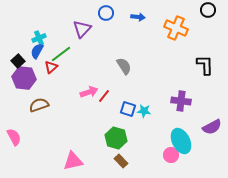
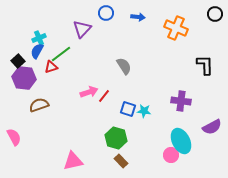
black circle: moved 7 px right, 4 px down
red triangle: rotated 24 degrees clockwise
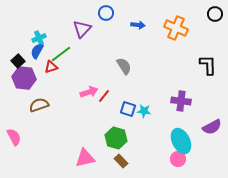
blue arrow: moved 8 px down
black L-shape: moved 3 px right
pink circle: moved 7 px right, 4 px down
pink triangle: moved 12 px right, 3 px up
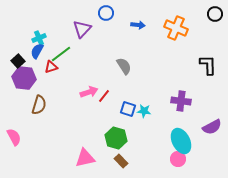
brown semicircle: rotated 126 degrees clockwise
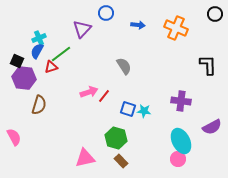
black square: moved 1 px left; rotated 24 degrees counterclockwise
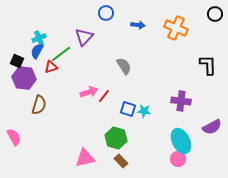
purple triangle: moved 2 px right, 8 px down
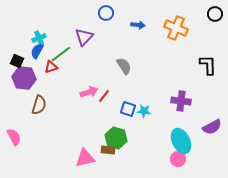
brown rectangle: moved 13 px left, 11 px up; rotated 40 degrees counterclockwise
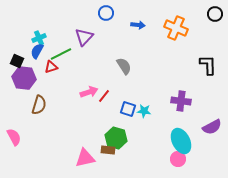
green line: rotated 10 degrees clockwise
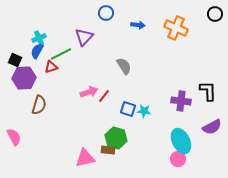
black square: moved 2 px left, 1 px up
black L-shape: moved 26 px down
purple hexagon: rotated 10 degrees counterclockwise
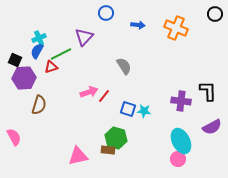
pink triangle: moved 7 px left, 2 px up
